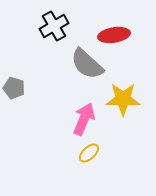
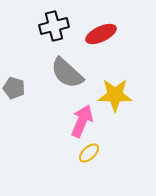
black cross: rotated 16 degrees clockwise
red ellipse: moved 13 px left, 1 px up; rotated 16 degrees counterclockwise
gray semicircle: moved 20 px left, 9 px down
yellow star: moved 8 px left, 4 px up
pink arrow: moved 2 px left, 2 px down
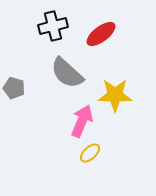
black cross: moved 1 px left
red ellipse: rotated 12 degrees counterclockwise
yellow ellipse: moved 1 px right
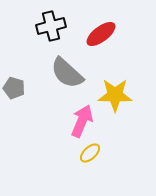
black cross: moved 2 px left
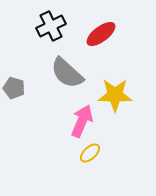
black cross: rotated 12 degrees counterclockwise
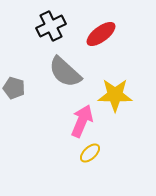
gray semicircle: moved 2 px left, 1 px up
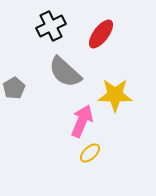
red ellipse: rotated 16 degrees counterclockwise
gray pentagon: rotated 25 degrees clockwise
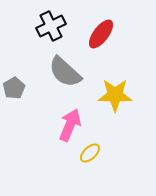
pink arrow: moved 12 px left, 4 px down
